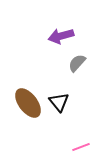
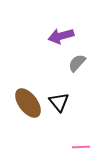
pink line: rotated 18 degrees clockwise
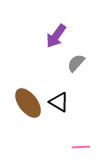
purple arrow: moved 5 px left; rotated 40 degrees counterclockwise
gray semicircle: moved 1 px left
black triangle: rotated 20 degrees counterclockwise
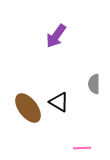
gray semicircle: moved 18 px right, 21 px down; rotated 42 degrees counterclockwise
brown ellipse: moved 5 px down
pink line: moved 1 px right, 1 px down
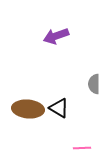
purple arrow: rotated 35 degrees clockwise
black triangle: moved 6 px down
brown ellipse: moved 1 px down; rotated 48 degrees counterclockwise
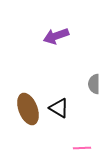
brown ellipse: rotated 64 degrees clockwise
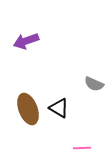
purple arrow: moved 30 px left, 5 px down
gray semicircle: rotated 66 degrees counterclockwise
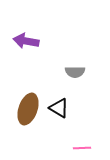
purple arrow: rotated 30 degrees clockwise
gray semicircle: moved 19 px left, 12 px up; rotated 24 degrees counterclockwise
brown ellipse: rotated 40 degrees clockwise
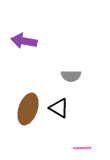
purple arrow: moved 2 px left
gray semicircle: moved 4 px left, 4 px down
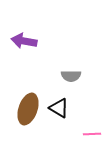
pink line: moved 10 px right, 14 px up
